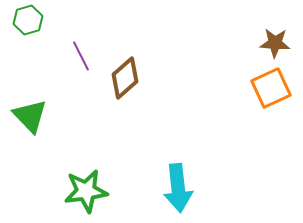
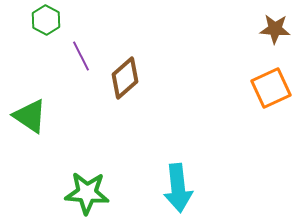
green hexagon: moved 18 px right; rotated 16 degrees counterclockwise
brown star: moved 14 px up
green triangle: rotated 12 degrees counterclockwise
green star: moved 1 px right, 2 px down; rotated 12 degrees clockwise
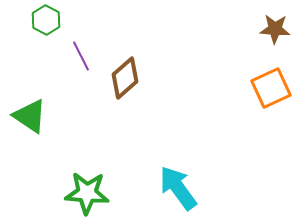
cyan arrow: rotated 150 degrees clockwise
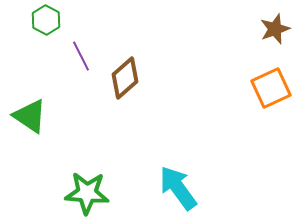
brown star: rotated 24 degrees counterclockwise
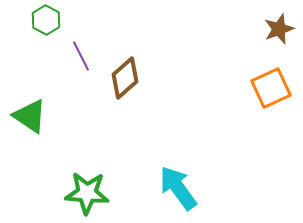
brown star: moved 4 px right
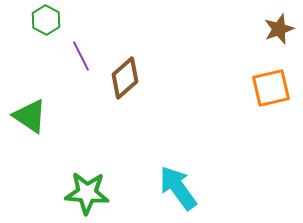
orange square: rotated 12 degrees clockwise
